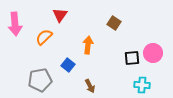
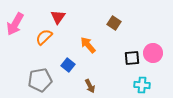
red triangle: moved 2 px left, 2 px down
pink arrow: rotated 35 degrees clockwise
orange arrow: rotated 48 degrees counterclockwise
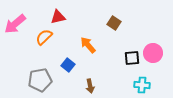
red triangle: rotated 42 degrees clockwise
pink arrow: rotated 20 degrees clockwise
brown arrow: rotated 16 degrees clockwise
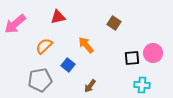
orange semicircle: moved 9 px down
orange arrow: moved 2 px left
brown arrow: rotated 48 degrees clockwise
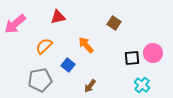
cyan cross: rotated 35 degrees clockwise
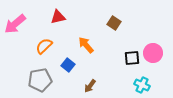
cyan cross: rotated 14 degrees counterclockwise
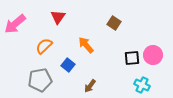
red triangle: rotated 42 degrees counterclockwise
pink circle: moved 2 px down
